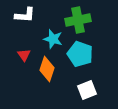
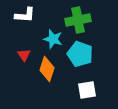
white square: rotated 12 degrees clockwise
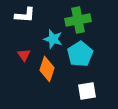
cyan pentagon: rotated 20 degrees clockwise
white square: moved 1 px down
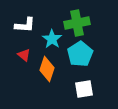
white L-shape: moved 10 px down
green cross: moved 1 px left, 3 px down
cyan star: moved 1 px left; rotated 18 degrees clockwise
red triangle: rotated 16 degrees counterclockwise
white square: moved 3 px left, 2 px up
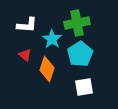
white L-shape: moved 2 px right
red triangle: moved 1 px right
white square: moved 2 px up
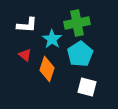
white square: moved 3 px right; rotated 24 degrees clockwise
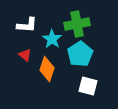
green cross: moved 1 px down
white square: moved 1 px right, 1 px up
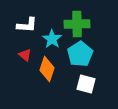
green cross: rotated 10 degrees clockwise
white square: moved 2 px left, 2 px up
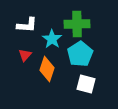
red triangle: rotated 32 degrees clockwise
